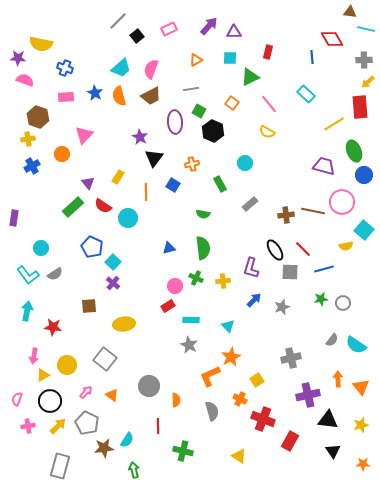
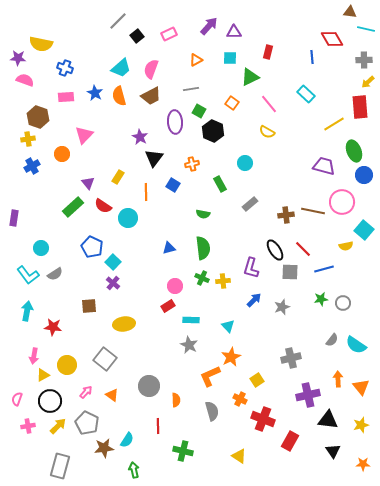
pink rectangle at (169, 29): moved 5 px down
green cross at (196, 278): moved 6 px right
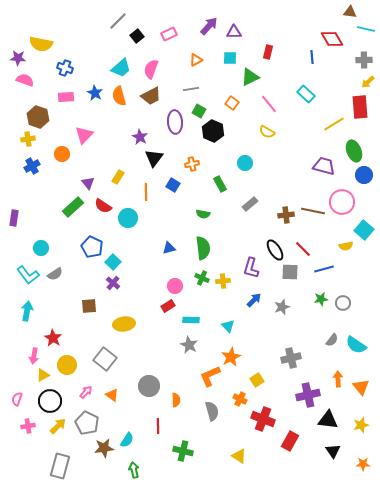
red star at (53, 327): moved 11 px down; rotated 24 degrees clockwise
